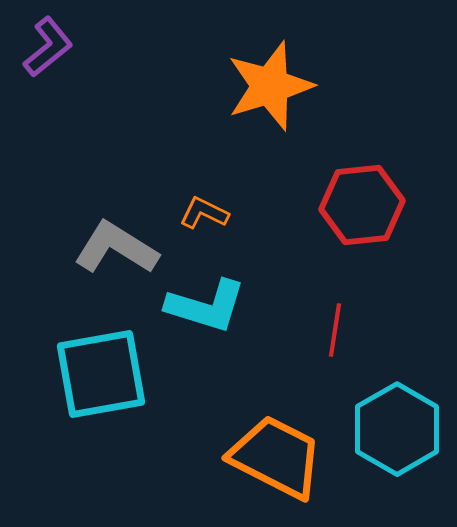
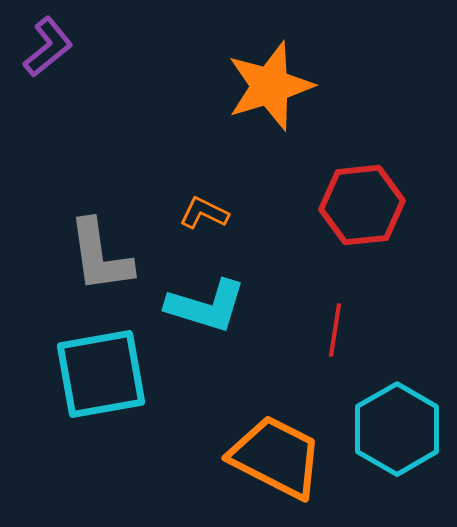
gray L-shape: moved 16 px left, 8 px down; rotated 130 degrees counterclockwise
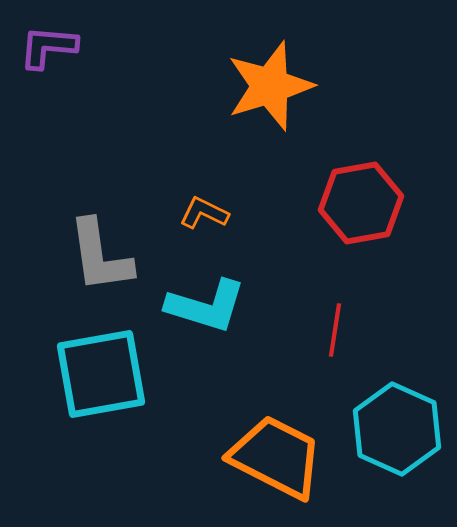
purple L-shape: rotated 136 degrees counterclockwise
red hexagon: moved 1 px left, 2 px up; rotated 4 degrees counterclockwise
cyan hexagon: rotated 6 degrees counterclockwise
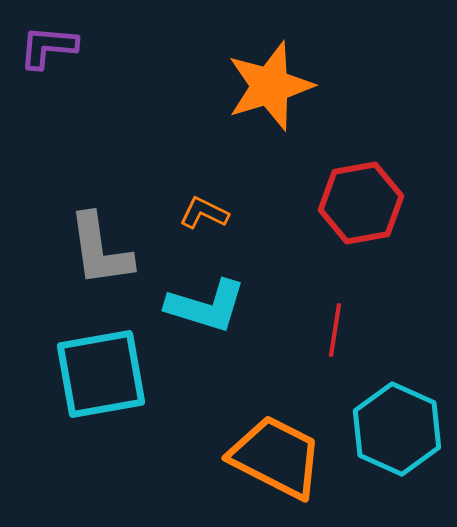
gray L-shape: moved 6 px up
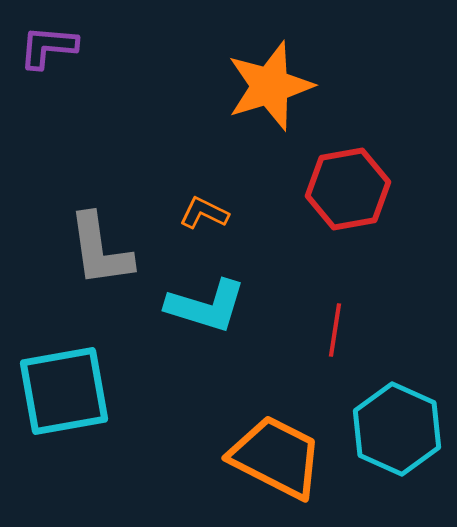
red hexagon: moved 13 px left, 14 px up
cyan square: moved 37 px left, 17 px down
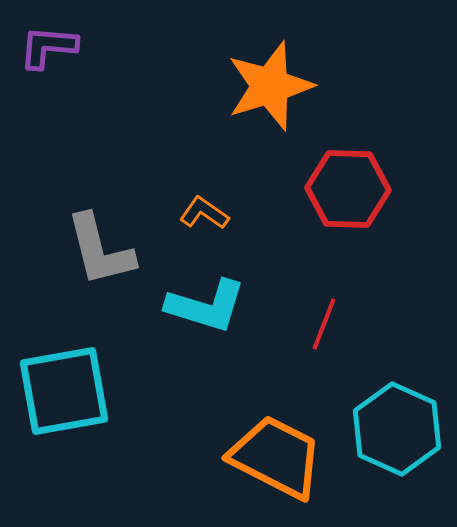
red hexagon: rotated 12 degrees clockwise
orange L-shape: rotated 9 degrees clockwise
gray L-shape: rotated 6 degrees counterclockwise
red line: moved 11 px left, 6 px up; rotated 12 degrees clockwise
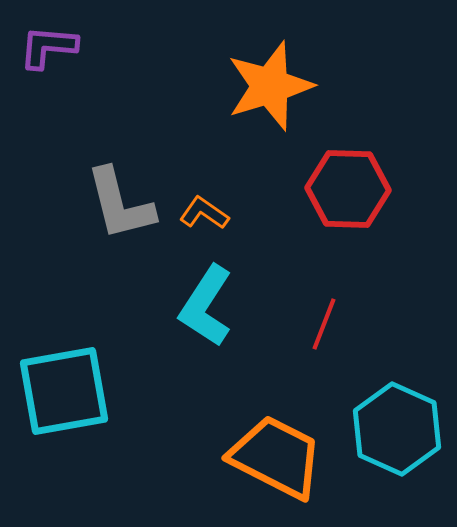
gray L-shape: moved 20 px right, 46 px up
cyan L-shape: rotated 106 degrees clockwise
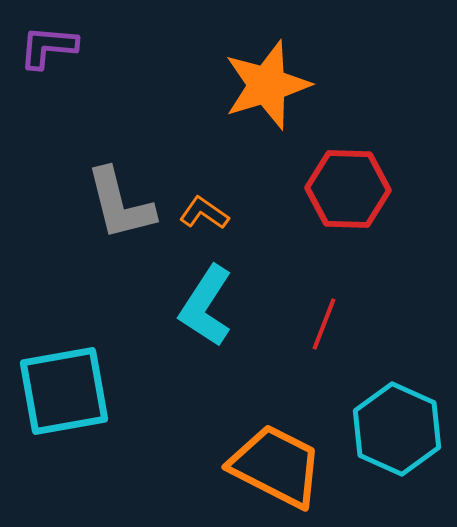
orange star: moved 3 px left, 1 px up
orange trapezoid: moved 9 px down
